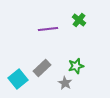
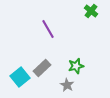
green cross: moved 12 px right, 9 px up
purple line: rotated 66 degrees clockwise
cyan square: moved 2 px right, 2 px up
gray star: moved 2 px right, 2 px down
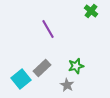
cyan square: moved 1 px right, 2 px down
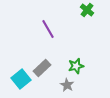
green cross: moved 4 px left, 1 px up
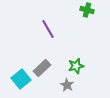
green cross: rotated 24 degrees counterclockwise
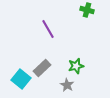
cyan square: rotated 12 degrees counterclockwise
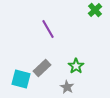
green cross: moved 8 px right; rotated 32 degrees clockwise
green star: rotated 21 degrees counterclockwise
cyan square: rotated 24 degrees counterclockwise
gray star: moved 2 px down
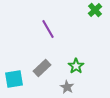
cyan square: moved 7 px left; rotated 24 degrees counterclockwise
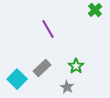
cyan square: moved 3 px right; rotated 36 degrees counterclockwise
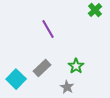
cyan square: moved 1 px left
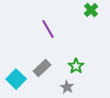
green cross: moved 4 px left
